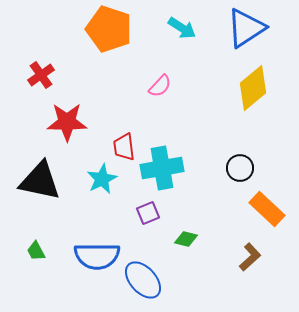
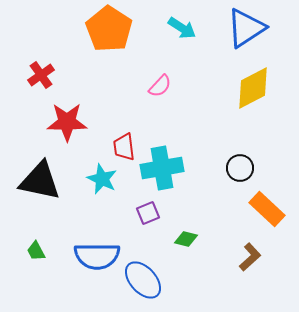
orange pentagon: rotated 15 degrees clockwise
yellow diamond: rotated 12 degrees clockwise
cyan star: rotated 20 degrees counterclockwise
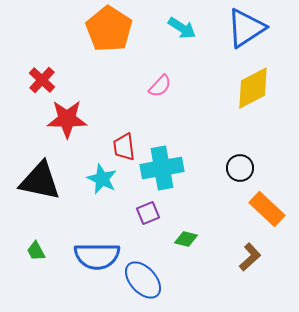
red cross: moved 1 px right, 5 px down; rotated 12 degrees counterclockwise
red star: moved 3 px up
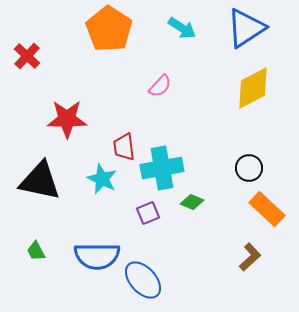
red cross: moved 15 px left, 24 px up
black circle: moved 9 px right
green diamond: moved 6 px right, 37 px up; rotated 10 degrees clockwise
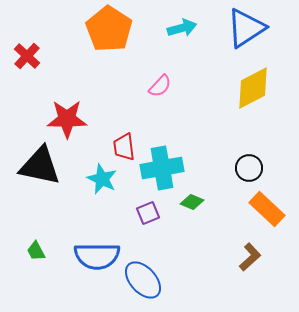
cyan arrow: rotated 48 degrees counterclockwise
black triangle: moved 15 px up
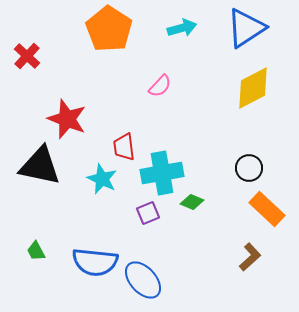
red star: rotated 21 degrees clockwise
cyan cross: moved 5 px down
blue semicircle: moved 2 px left, 6 px down; rotated 6 degrees clockwise
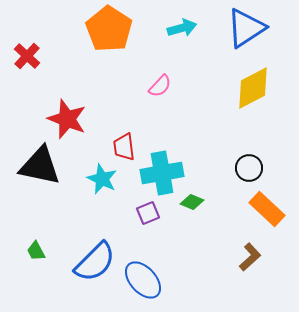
blue semicircle: rotated 51 degrees counterclockwise
